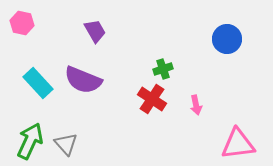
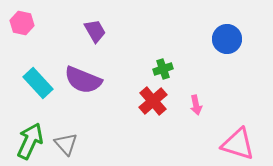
red cross: moved 1 px right, 2 px down; rotated 16 degrees clockwise
pink triangle: rotated 24 degrees clockwise
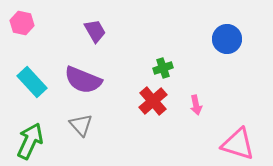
green cross: moved 1 px up
cyan rectangle: moved 6 px left, 1 px up
gray triangle: moved 15 px right, 19 px up
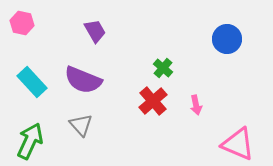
green cross: rotated 30 degrees counterclockwise
pink triangle: rotated 6 degrees clockwise
